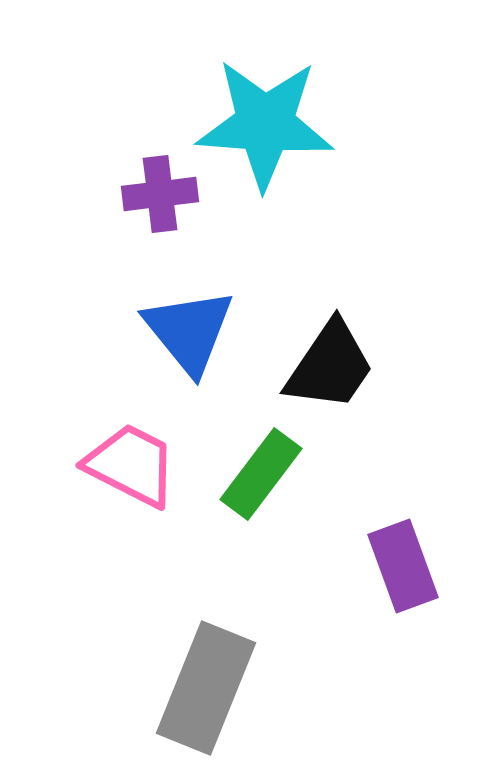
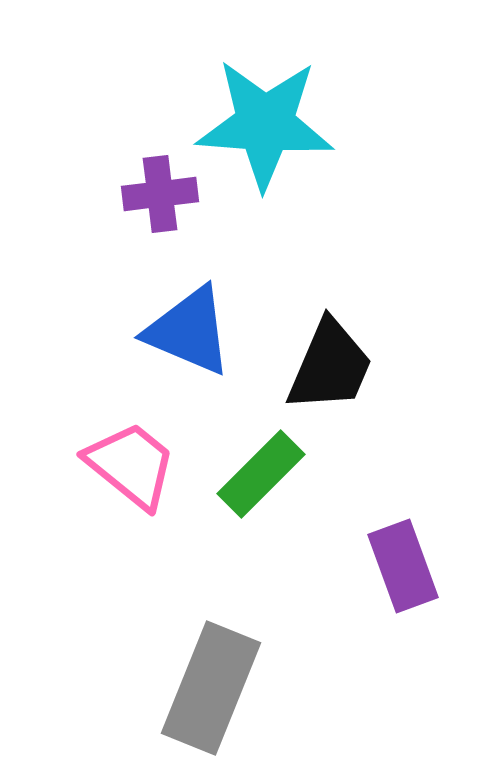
blue triangle: rotated 28 degrees counterclockwise
black trapezoid: rotated 11 degrees counterclockwise
pink trapezoid: rotated 12 degrees clockwise
green rectangle: rotated 8 degrees clockwise
gray rectangle: moved 5 px right
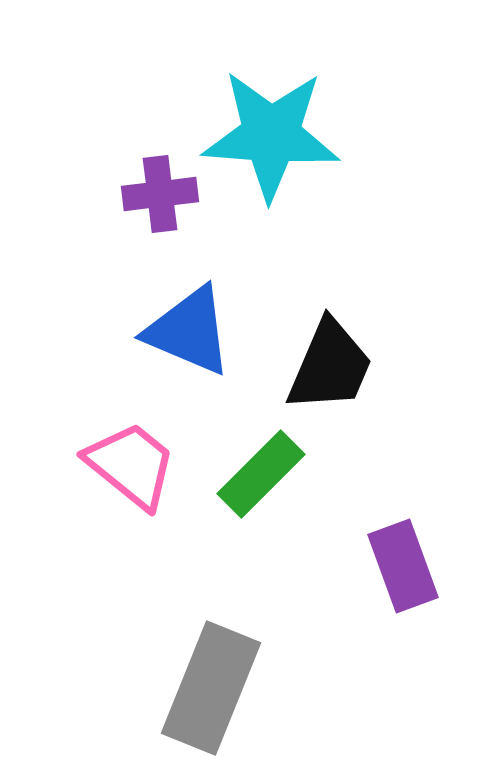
cyan star: moved 6 px right, 11 px down
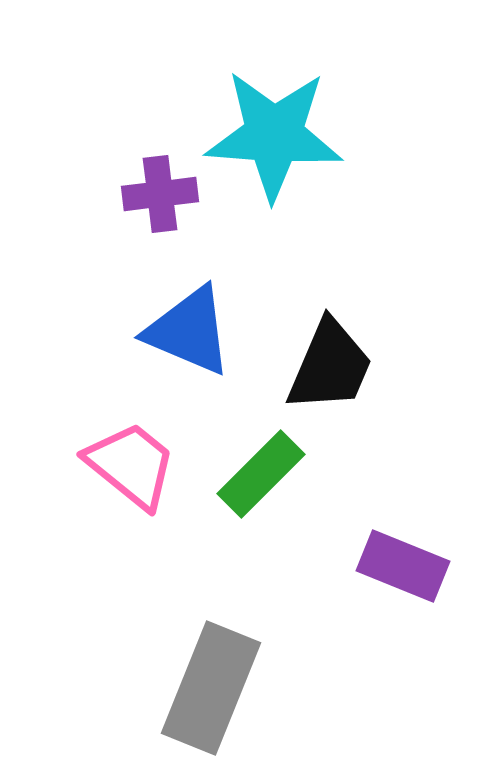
cyan star: moved 3 px right
purple rectangle: rotated 48 degrees counterclockwise
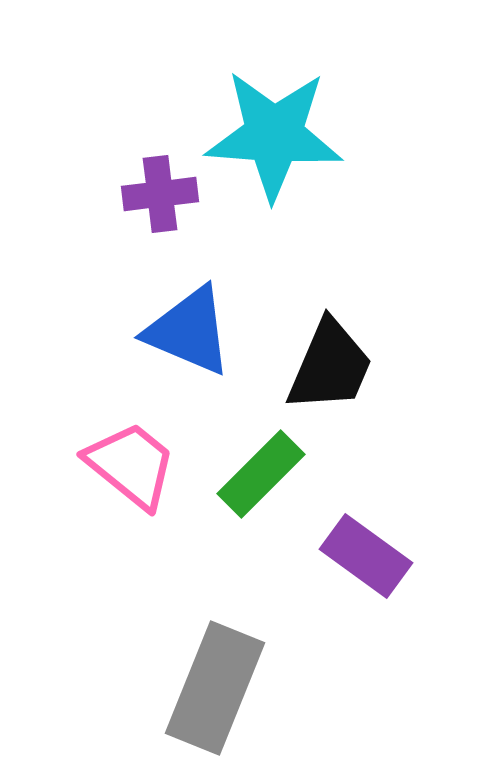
purple rectangle: moved 37 px left, 10 px up; rotated 14 degrees clockwise
gray rectangle: moved 4 px right
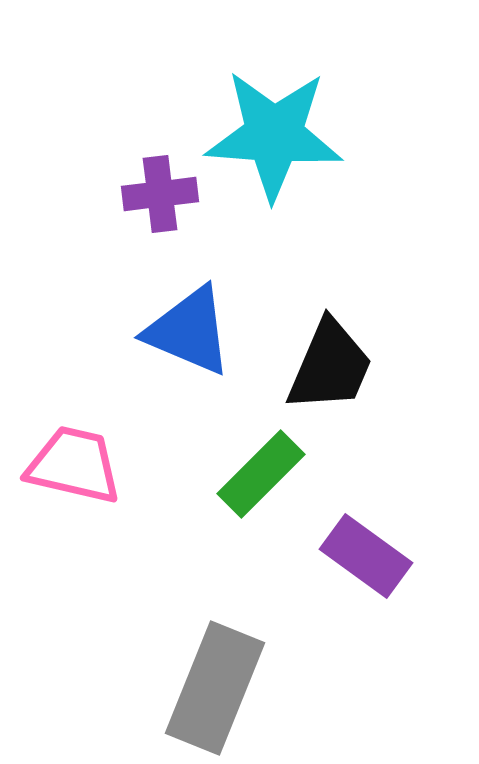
pink trapezoid: moved 57 px left; rotated 26 degrees counterclockwise
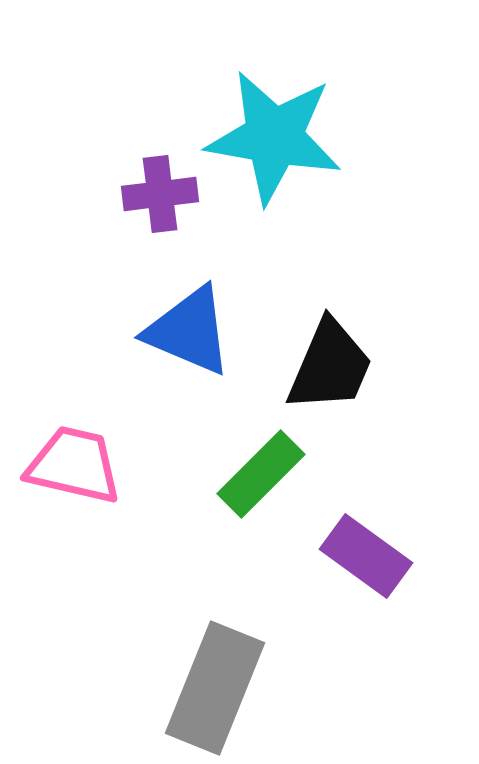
cyan star: moved 2 px down; rotated 6 degrees clockwise
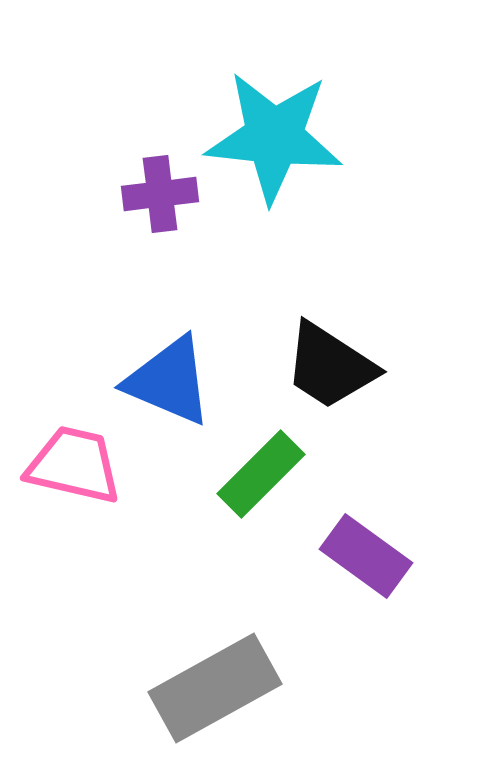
cyan star: rotated 4 degrees counterclockwise
blue triangle: moved 20 px left, 50 px down
black trapezoid: rotated 100 degrees clockwise
gray rectangle: rotated 39 degrees clockwise
